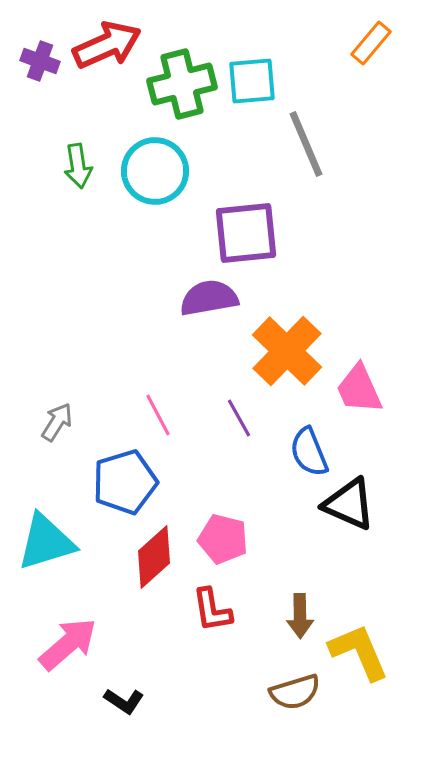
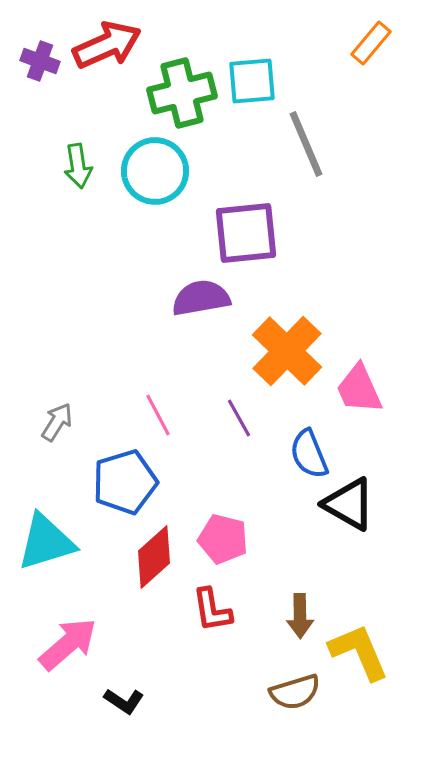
green cross: moved 9 px down
purple semicircle: moved 8 px left
blue semicircle: moved 2 px down
black triangle: rotated 6 degrees clockwise
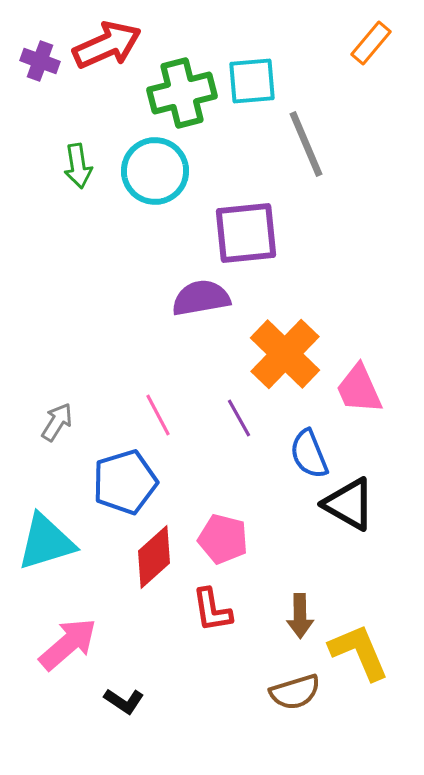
orange cross: moved 2 px left, 3 px down
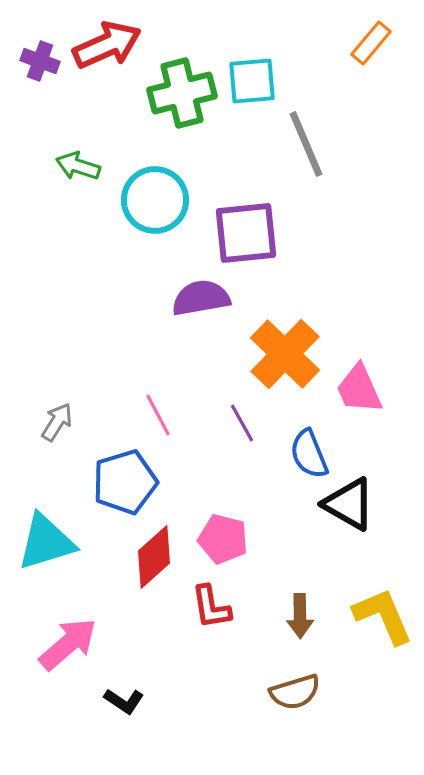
green arrow: rotated 117 degrees clockwise
cyan circle: moved 29 px down
purple line: moved 3 px right, 5 px down
red L-shape: moved 1 px left, 3 px up
yellow L-shape: moved 24 px right, 36 px up
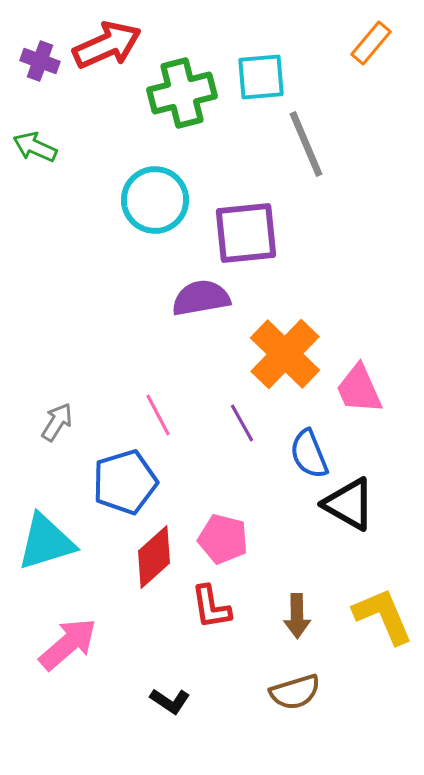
cyan square: moved 9 px right, 4 px up
green arrow: moved 43 px left, 19 px up; rotated 6 degrees clockwise
brown arrow: moved 3 px left
black L-shape: moved 46 px right
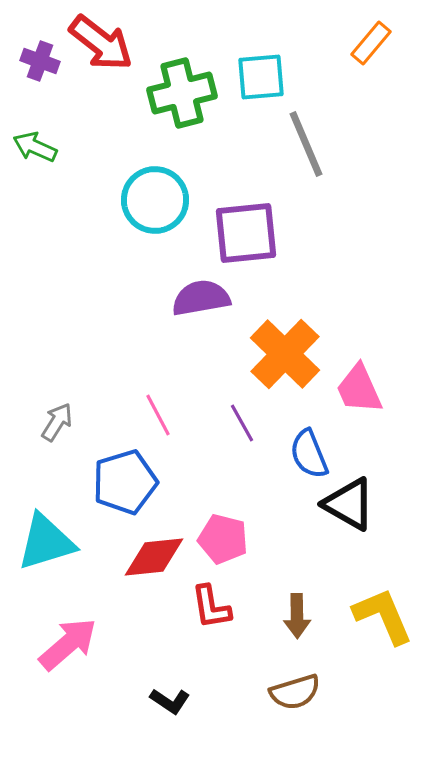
red arrow: moved 6 px left, 2 px up; rotated 62 degrees clockwise
red diamond: rotated 36 degrees clockwise
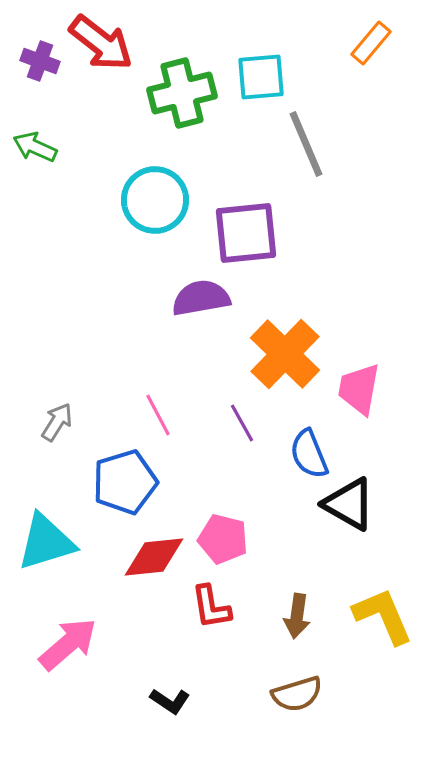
pink trapezoid: rotated 34 degrees clockwise
brown arrow: rotated 9 degrees clockwise
brown semicircle: moved 2 px right, 2 px down
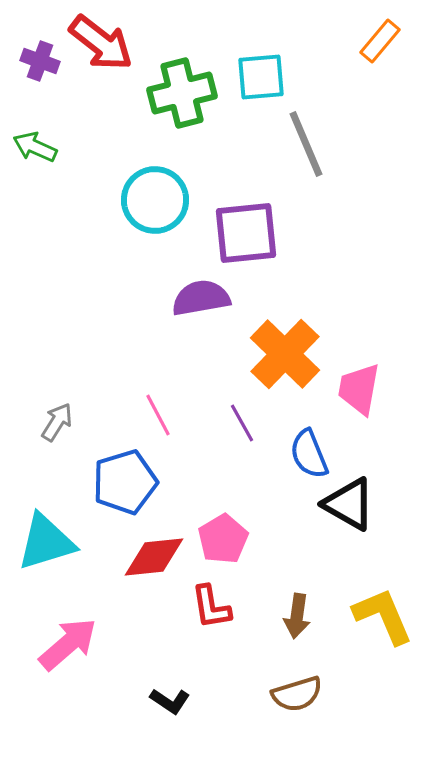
orange rectangle: moved 9 px right, 2 px up
pink pentagon: rotated 27 degrees clockwise
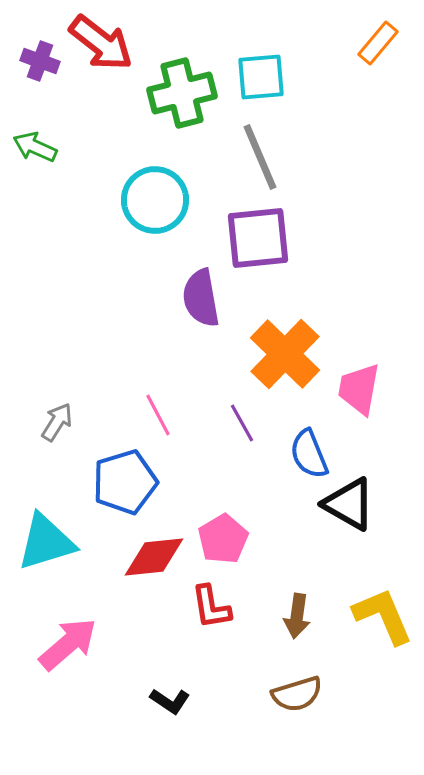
orange rectangle: moved 2 px left, 2 px down
gray line: moved 46 px left, 13 px down
purple square: moved 12 px right, 5 px down
purple semicircle: rotated 90 degrees counterclockwise
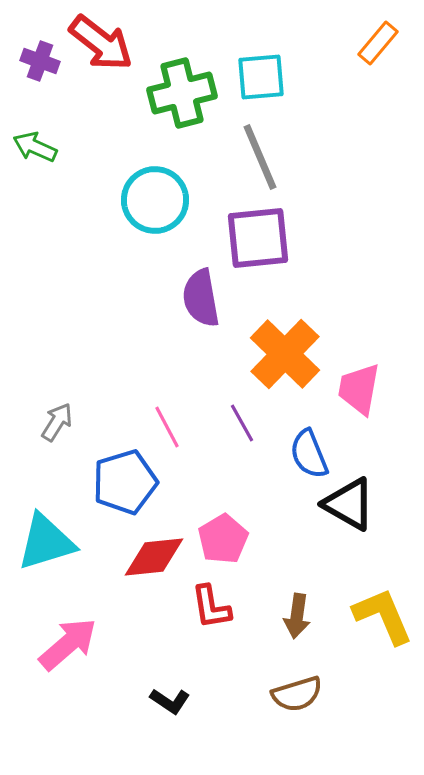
pink line: moved 9 px right, 12 px down
